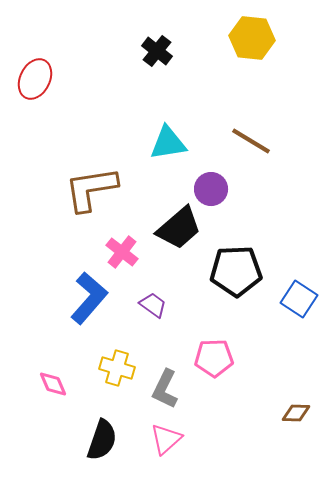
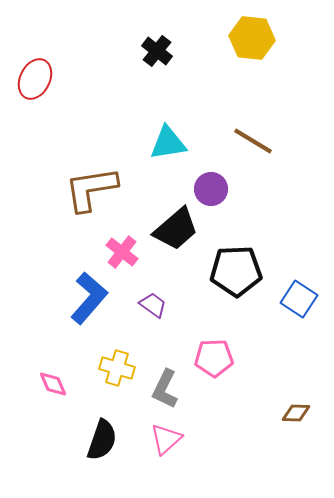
brown line: moved 2 px right
black trapezoid: moved 3 px left, 1 px down
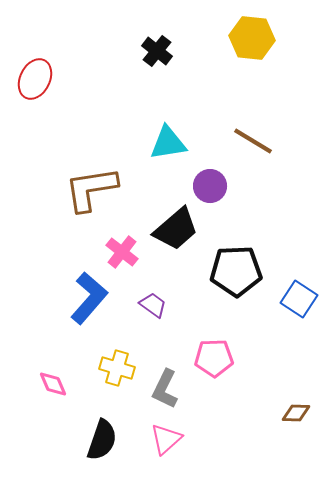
purple circle: moved 1 px left, 3 px up
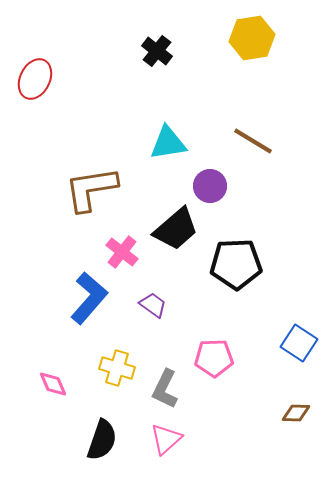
yellow hexagon: rotated 15 degrees counterclockwise
black pentagon: moved 7 px up
blue square: moved 44 px down
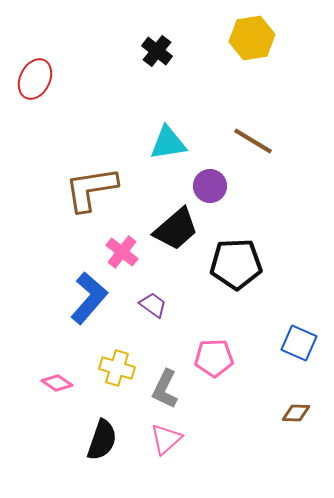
blue square: rotated 9 degrees counterclockwise
pink diamond: moved 4 px right, 1 px up; rotated 32 degrees counterclockwise
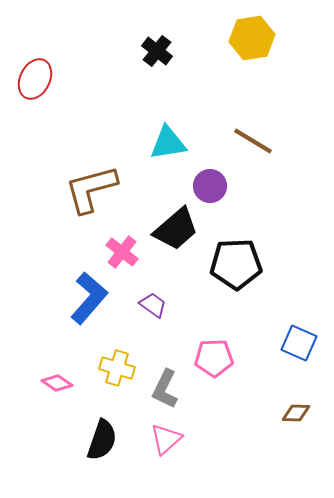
brown L-shape: rotated 6 degrees counterclockwise
